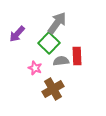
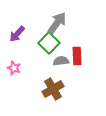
pink star: moved 21 px left
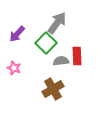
green square: moved 3 px left
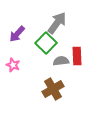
pink star: moved 1 px left, 3 px up
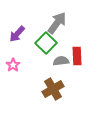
pink star: rotated 16 degrees clockwise
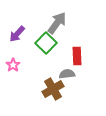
gray semicircle: moved 6 px right, 13 px down
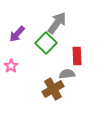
pink star: moved 2 px left, 1 px down
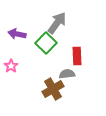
purple arrow: rotated 60 degrees clockwise
